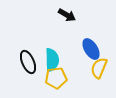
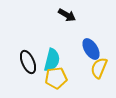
cyan semicircle: rotated 15 degrees clockwise
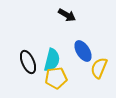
blue ellipse: moved 8 px left, 2 px down
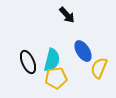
black arrow: rotated 18 degrees clockwise
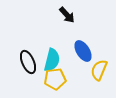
yellow semicircle: moved 2 px down
yellow pentagon: moved 1 px left, 1 px down
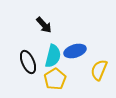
black arrow: moved 23 px left, 10 px down
blue ellipse: moved 8 px left; rotated 75 degrees counterclockwise
cyan semicircle: moved 1 px right, 4 px up
yellow pentagon: rotated 25 degrees counterclockwise
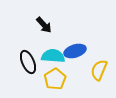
cyan semicircle: rotated 100 degrees counterclockwise
